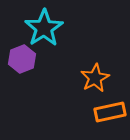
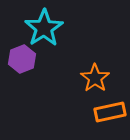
orange star: rotated 8 degrees counterclockwise
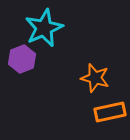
cyan star: rotated 9 degrees clockwise
orange star: rotated 20 degrees counterclockwise
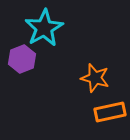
cyan star: rotated 6 degrees counterclockwise
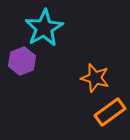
purple hexagon: moved 2 px down
orange rectangle: rotated 24 degrees counterclockwise
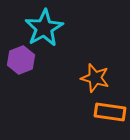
purple hexagon: moved 1 px left, 1 px up
orange rectangle: rotated 44 degrees clockwise
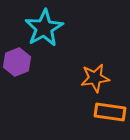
purple hexagon: moved 4 px left, 2 px down
orange star: rotated 24 degrees counterclockwise
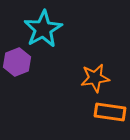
cyan star: moved 1 px left, 1 px down
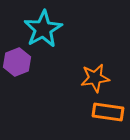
orange rectangle: moved 2 px left
